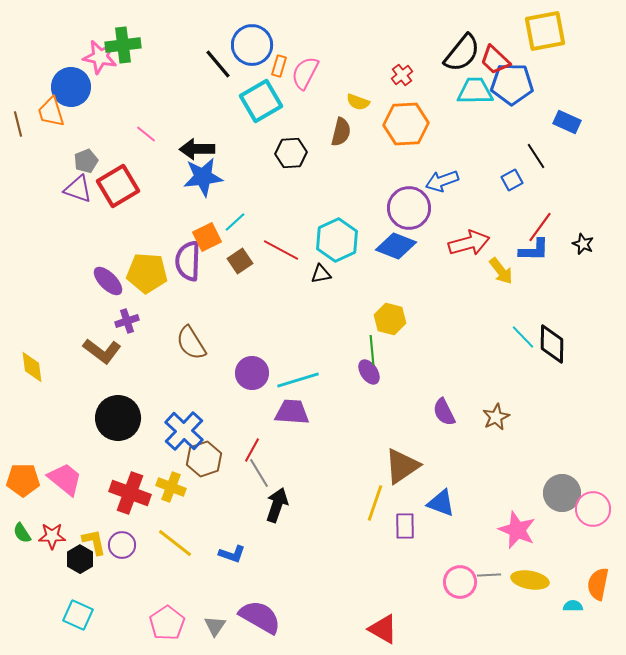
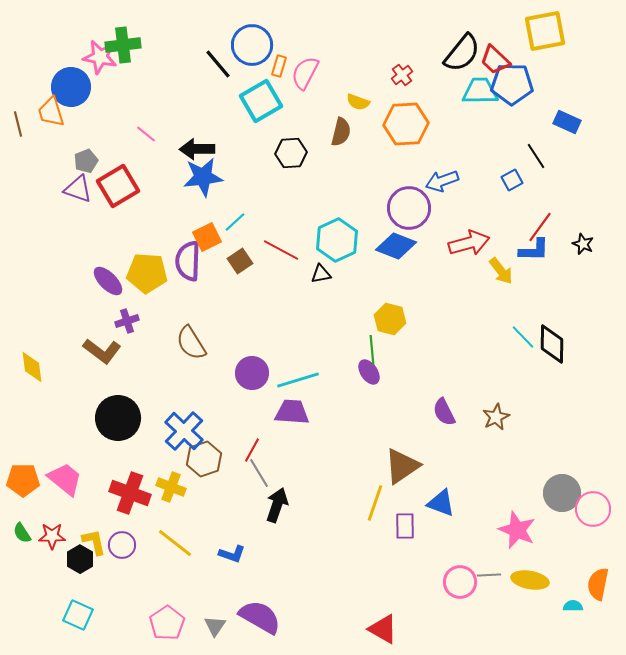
cyan trapezoid at (475, 91): moved 5 px right
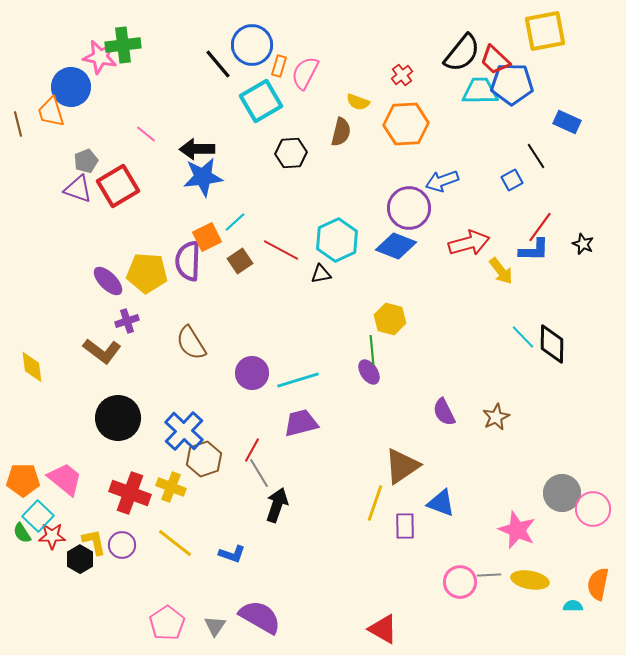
purple trapezoid at (292, 412): moved 9 px right, 11 px down; rotated 18 degrees counterclockwise
cyan square at (78, 615): moved 40 px left, 99 px up; rotated 20 degrees clockwise
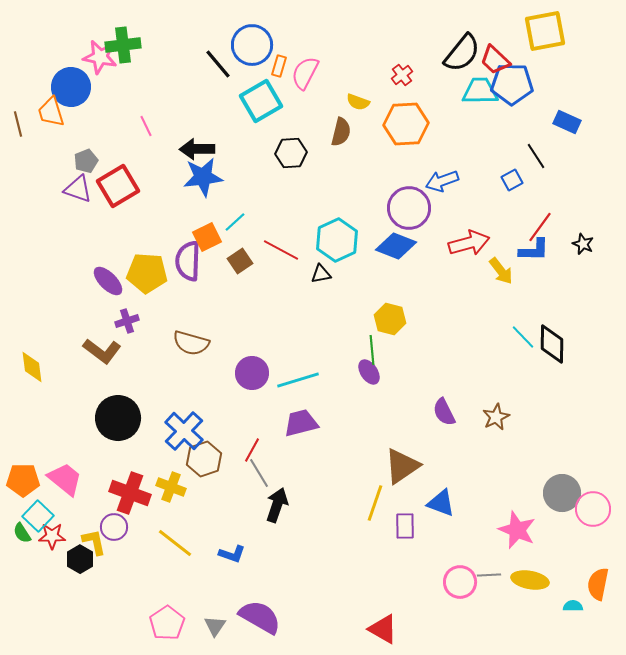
pink line at (146, 134): moved 8 px up; rotated 25 degrees clockwise
brown semicircle at (191, 343): rotated 42 degrees counterclockwise
purple circle at (122, 545): moved 8 px left, 18 px up
